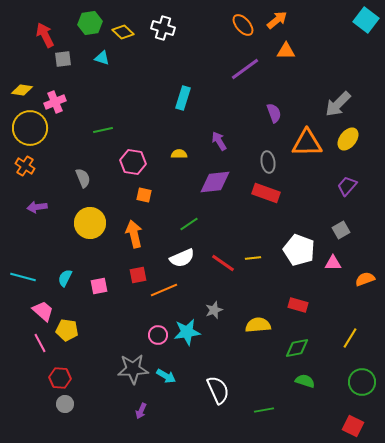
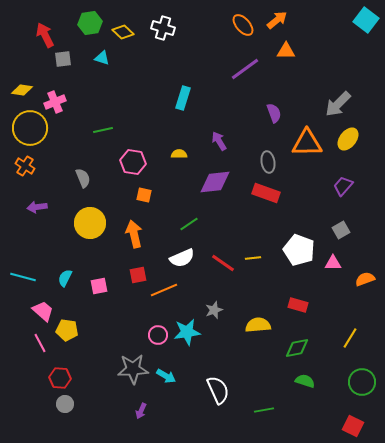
purple trapezoid at (347, 186): moved 4 px left
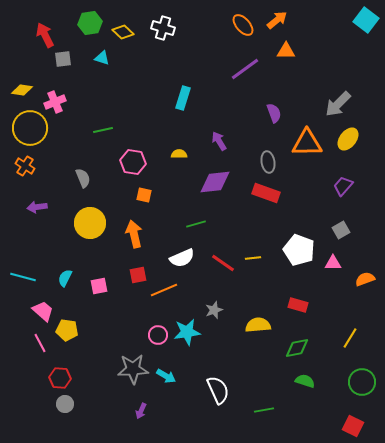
green line at (189, 224): moved 7 px right; rotated 18 degrees clockwise
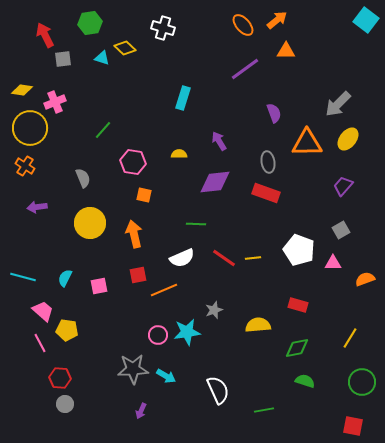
yellow diamond at (123, 32): moved 2 px right, 16 px down
green line at (103, 130): rotated 36 degrees counterclockwise
green line at (196, 224): rotated 18 degrees clockwise
red line at (223, 263): moved 1 px right, 5 px up
red square at (353, 426): rotated 15 degrees counterclockwise
